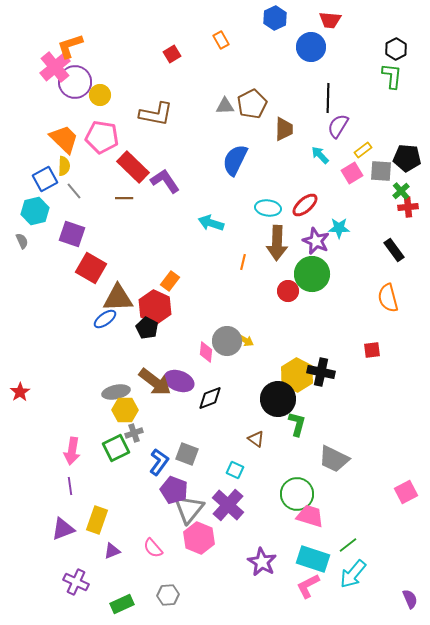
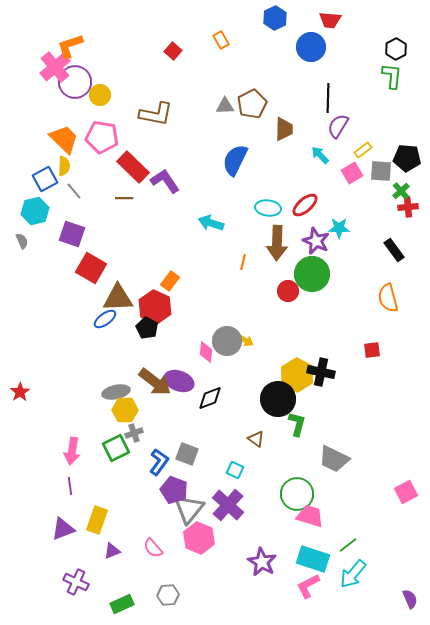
red square at (172, 54): moved 1 px right, 3 px up; rotated 18 degrees counterclockwise
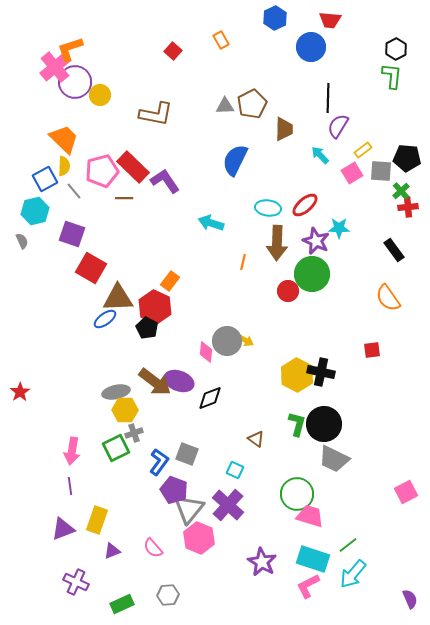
orange L-shape at (70, 46): moved 3 px down
pink pentagon at (102, 137): moved 34 px down; rotated 24 degrees counterclockwise
orange semicircle at (388, 298): rotated 20 degrees counterclockwise
black circle at (278, 399): moved 46 px right, 25 px down
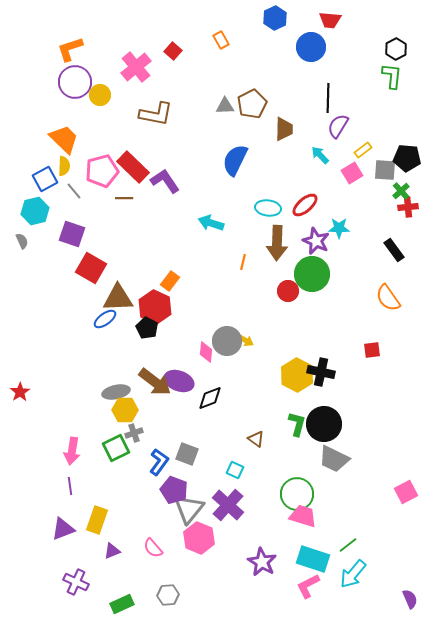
pink cross at (55, 67): moved 81 px right
gray square at (381, 171): moved 4 px right, 1 px up
pink trapezoid at (310, 516): moved 7 px left
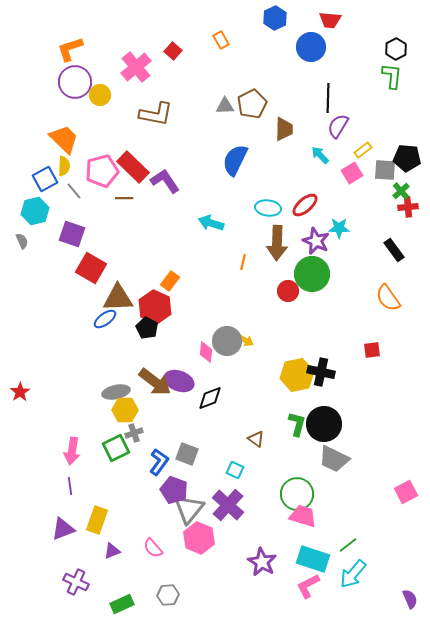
yellow hexagon at (297, 375): rotated 20 degrees clockwise
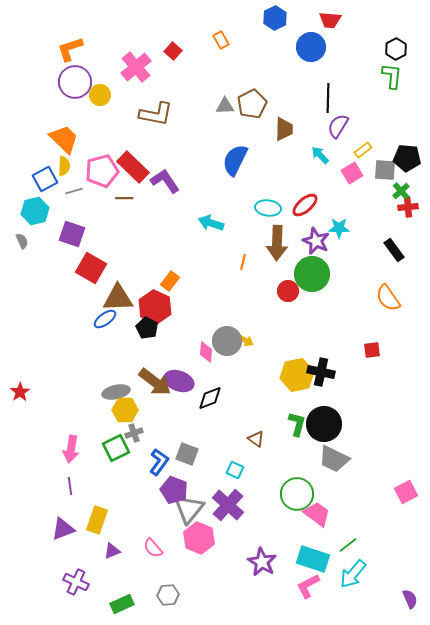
gray line at (74, 191): rotated 66 degrees counterclockwise
pink arrow at (72, 451): moved 1 px left, 2 px up
pink trapezoid at (303, 516): moved 14 px right, 2 px up; rotated 20 degrees clockwise
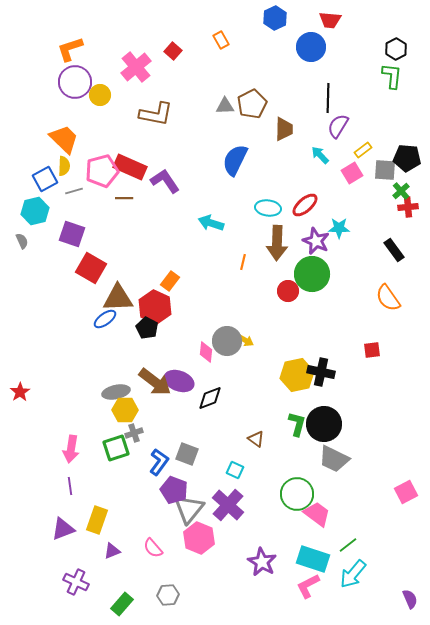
red rectangle at (133, 167): moved 3 px left; rotated 20 degrees counterclockwise
green square at (116, 448): rotated 8 degrees clockwise
green rectangle at (122, 604): rotated 25 degrees counterclockwise
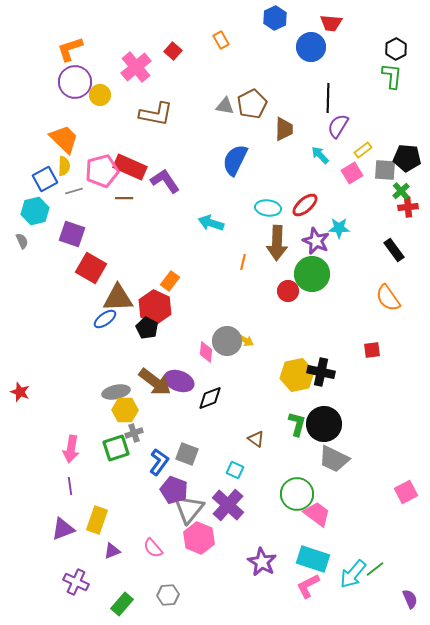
red trapezoid at (330, 20): moved 1 px right, 3 px down
gray triangle at (225, 106): rotated 12 degrees clockwise
red star at (20, 392): rotated 18 degrees counterclockwise
green line at (348, 545): moved 27 px right, 24 px down
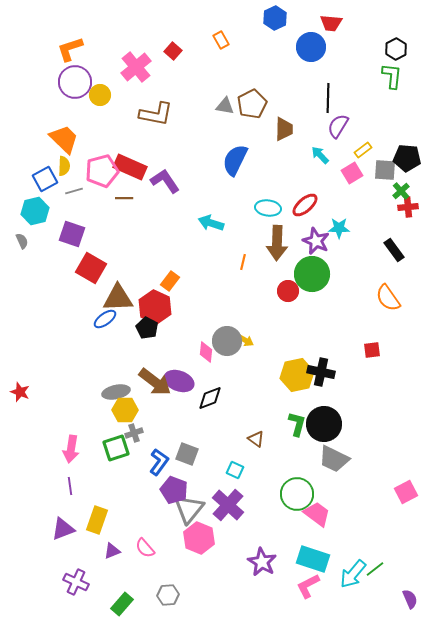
pink semicircle at (153, 548): moved 8 px left
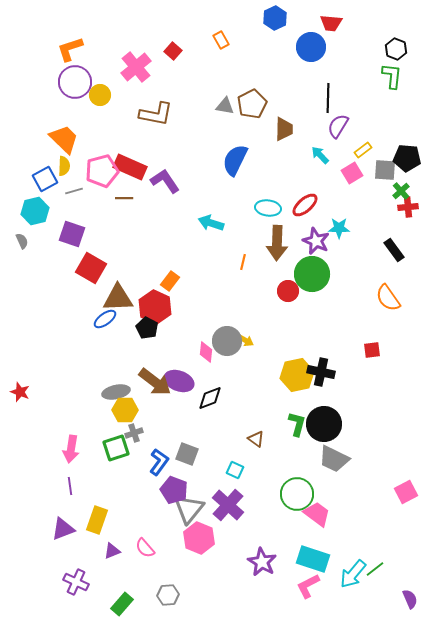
black hexagon at (396, 49): rotated 10 degrees counterclockwise
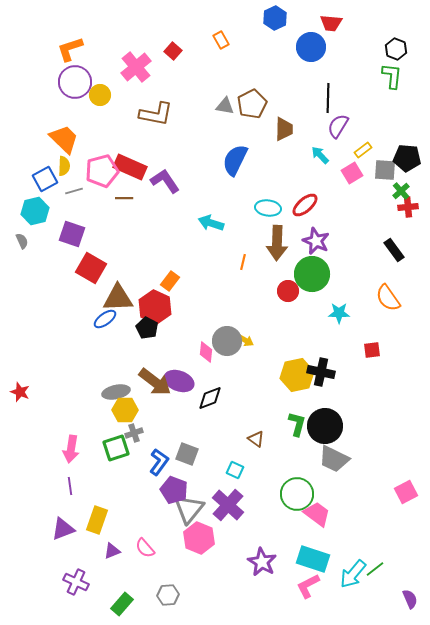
cyan star at (339, 228): moved 85 px down
black circle at (324, 424): moved 1 px right, 2 px down
